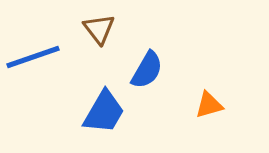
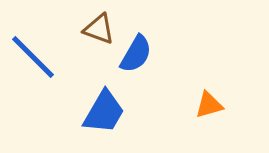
brown triangle: rotated 32 degrees counterclockwise
blue line: rotated 64 degrees clockwise
blue semicircle: moved 11 px left, 16 px up
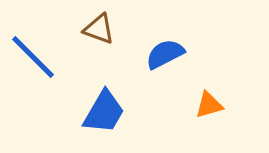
blue semicircle: moved 29 px right; rotated 147 degrees counterclockwise
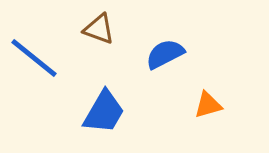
blue line: moved 1 px right, 1 px down; rotated 6 degrees counterclockwise
orange triangle: moved 1 px left
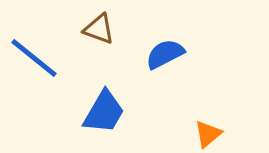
orange triangle: moved 29 px down; rotated 24 degrees counterclockwise
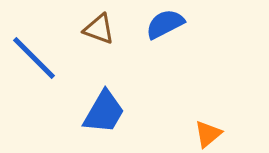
blue semicircle: moved 30 px up
blue line: rotated 6 degrees clockwise
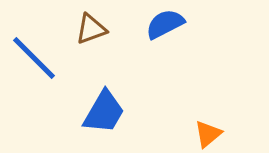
brown triangle: moved 8 px left; rotated 40 degrees counterclockwise
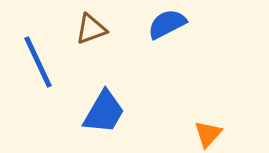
blue semicircle: moved 2 px right
blue line: moved 4 px right, 4 px down; rotated 20 degrees clockwise
orange triangle: rotated 8 degrees counterclockwise
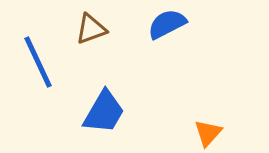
orange triangle: moved 1 px up
